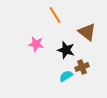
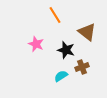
pink star: rotated 14 degrees clockwise
cyan semicircle: moved 5 px left
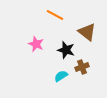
orange line: rotated 30 degrees counterclockwise
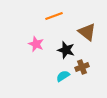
orange line: moved 1 px left, 1 px down; rotated 48 degrees counterclockwise
cyan semicircle: moved 2 px right
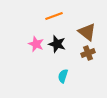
black star: moved 9 px left, 6 px up
brown cross: moved 6 px right, 14 px up
cyan semicircle: rotated 40 degrees counterclockwise
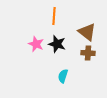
orange line: rotated 66 degrees counterclockwise
brown cross: rotated 24 degrees clockwise
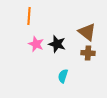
orange line: moved 25 px left
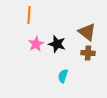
orange line: moved 1 px up
pink star: rotated 21 degrees clockwise
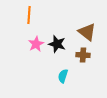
brown cross: moved 5 px left, 2 px down
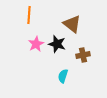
brown triangle: moved 15 px left, 8 px up
brown cross: rotated 16 degrees counterclockwise
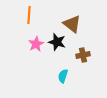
black star: moved 2 px up
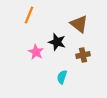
orange line: rotated 18 degrees clockwise
brown triangle: moved 7 px right
pink star: moved 8 px down; rotated 14 degrees counterclockwise
cyan semicircle: moved 1 px left, 1 px down
